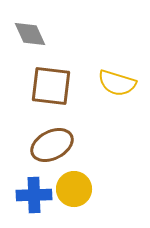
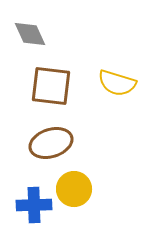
brown ellipse: moved 1 px left, 2 px up; rotated 9 degrees clockwise
blue cross: moved 10 px down
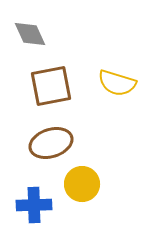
brown square: rotated 18 degrees counterclockwise
yellow circle: moved 8 px right, 5 px up
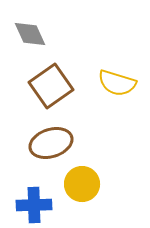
brown square: rotated 24 degrees counterclockwise
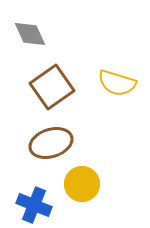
brown square: moved 1 px right, 1 px down
blue cross: rotated 24 degrees clockwise
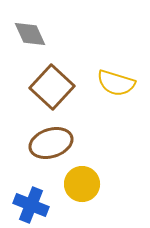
yellow semicircle: moved 1 px left
brown square: rotated 12 degrees counterclockwise
blue cross: moved 3 px left
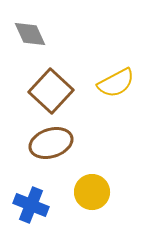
yellow semicircle: rotated 45 degrees counterclockwise
brown square: moved 1 px left, 4 px down
yellow circle: moved 10 px right, 8 px down
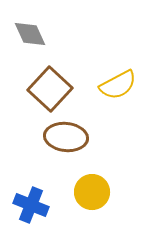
yellow semicircle: moved 2 px right, 2 px down
brown square: moved 1 px left, 2 px up
brown ellipse: moved 15 px right, 6 px up; rotated 24 degrees clockwise
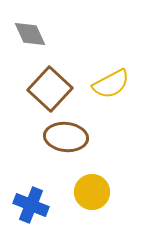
yellow semicircle: moved 7 px left, 1 px up
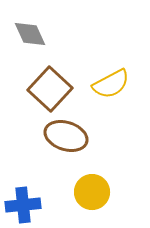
brown ellipse: moved 1 px up; rotated 12 degrees clockwise
blue cross: moved 8 px left; rotated 28 degrees counterclockwise
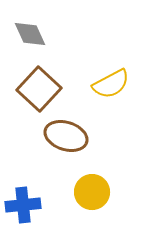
brown square: moved 11 px left
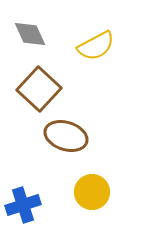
yellow semicircle: moved 15 px left, 38 px up
blue cross: rotated 12 degrees counterclockwise
